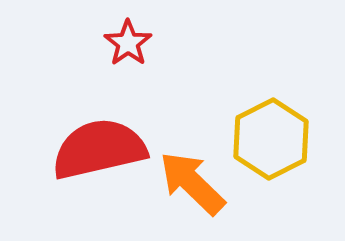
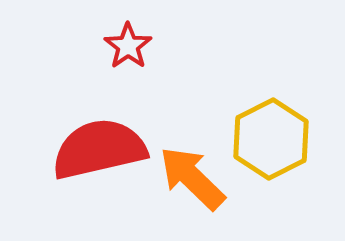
red star: moved 3 px down
orange arrow: moved 5 px up
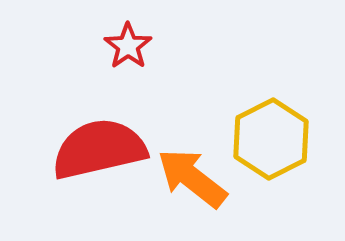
orange arrow: rotated 6 degrees counterclockwise
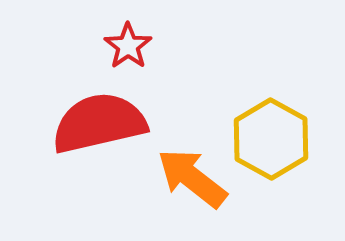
yellow hexagon: rotated 4 degrees counterclockwise
red semicircle: moved 26 px up
